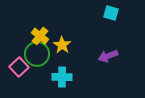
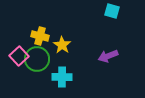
cyan square: moved 1 px right, 2 px up
yellow cross: rotated 24 degrees counterclockwise
green circle: moved 5 px down
pink square: moved 11 px up
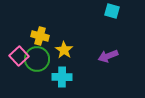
yellow star: moved 2 px right, 5 px down
